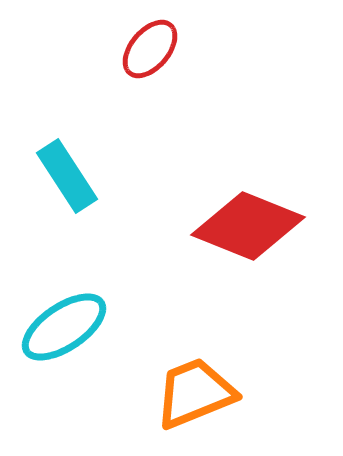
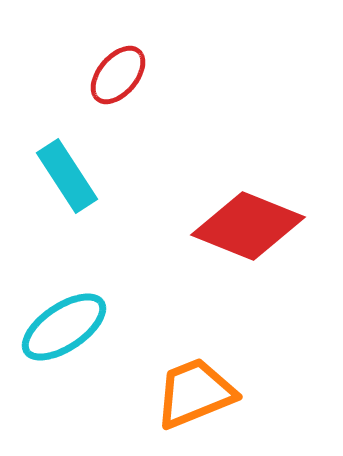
red ellipse: moved 32 px left, 26 px down
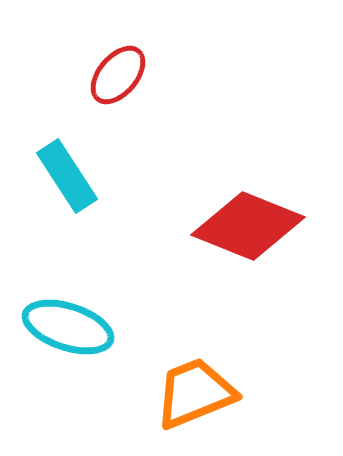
cyan ellipse: moved 4 px right; rotated 52 degrees clockwise
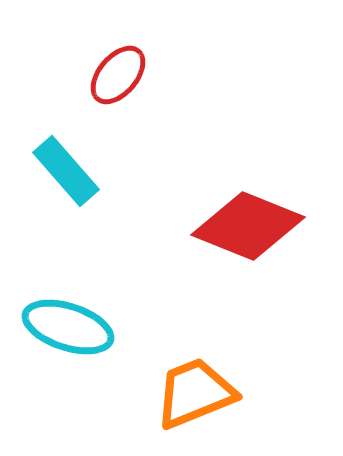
cyan rectangle: moved 1 px left, 5 px up; rotated 8 degrees counterclockwise
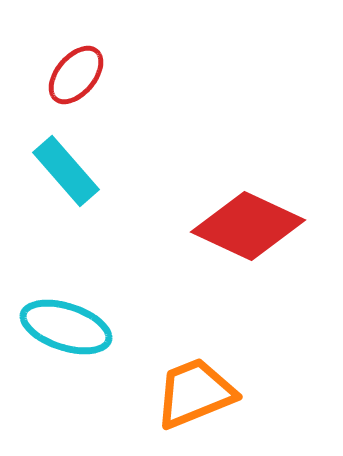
red ellipse: moved 42 px left
red diamond: rotated 3 degrees clockwise
cyan ellipse: moved 2 px left
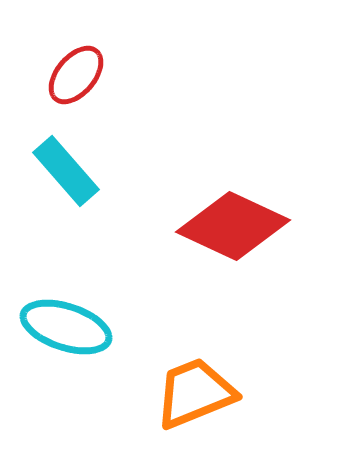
red diamond: moved 15 px left
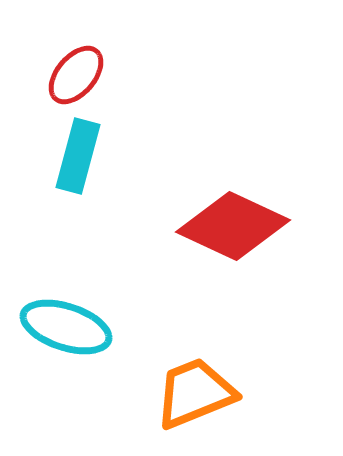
cyan rectangle: moved 12 px right, 15 px up; rotated 56 degrees clockwise
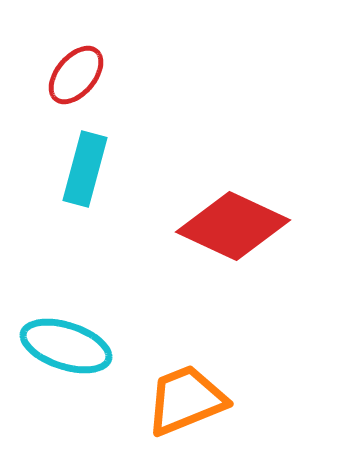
cyan rectangle: moved 7 px right, 13 px down
cyan ellipse: moved 19 px down
orange trapezoid: moved 9 px left, 7 px down
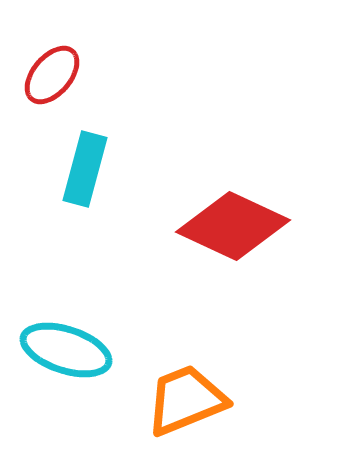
red ellipse: moved 24 px left
cyan ellipse: moved 4 px down
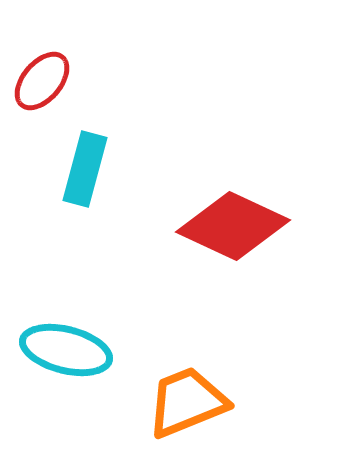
red ellipse: moved 10 px left, 6 px down
cyan ellipse: rotated 4 degrees counterclockwise
orange trapezoid: moved 1 px right, 2 px down
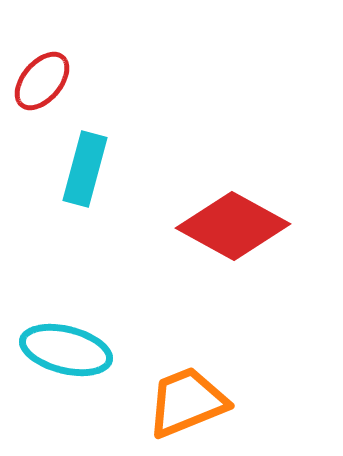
red diamond: rotated 4 degrees clockwise
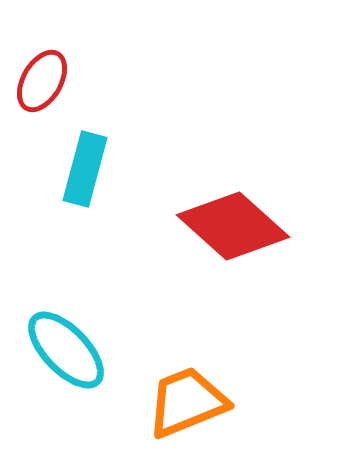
red ellipse: rotated 10 degrees counterclockwise
red diamond: rotated 13 degrees clockwise
cyan ellipse: rotated 32 degrees clockwise
